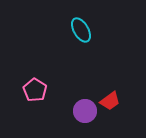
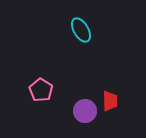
pink pentagon: moved 6 px right
red trapezoid: rotated 55 degrees counterclockwise
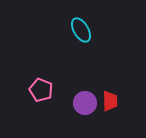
pink pentagon: rotated 10 degrees counterclockwise
purple circle: moved 8 px up
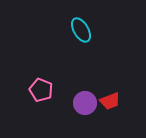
red trapezoid: rotated 70 degrees clockwise
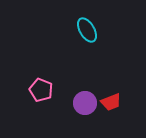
cyan ellipse: moved 6 px right
red trapezoid: moved 1 px right, 1 px down
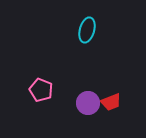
cyan ellipse: rotated 45 degrees clockwise
purple circle: moved 3 px right
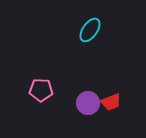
cyan ellipse: moved 3 px right; rotated 20 degrees clockwise
pink pentagon: rotated 20 degrees counterclockwise
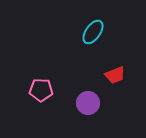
cyan ellipse: moved 3 px right, 2 px down
red trapezoid: moved 4 px right, 27 px up
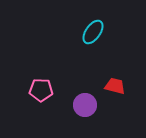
red trapezoid: moved 11 px down; rotated 145 degrees counterclockwise
purple circle: moved 3 px left, 2 px down
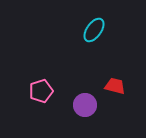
cyan ellipse: moved 1 px right, 2 px up
pink pentagon: moved 1 px down; rotated 20 degrees counterclockwise
